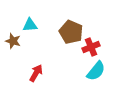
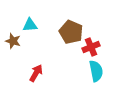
cyan semicircle: rotated 50 degrees counterclockwise
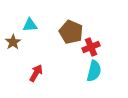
brown star: moved 1 px down; rotated 21 degrees clockwise
cyan semicircle: moved 2 px left; rotated 25 degrees clockwise
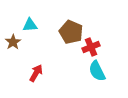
cyan semicircle: moved 3 px right; rotated 140 degrees clockwise
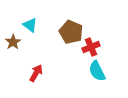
cyan triangle: rotated 42 degrees clockwise
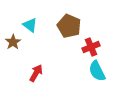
brown pentagon: moved 2 px left, 6 px up
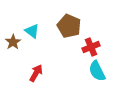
cyan triangle: moved 2 px right, 6 px down
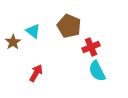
cyan triangle: moved 1 px right
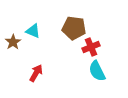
brown pentagon: moved 5 px right, 2 px down; rotated 15 degrees counterclockwise
cyan triangle: rotated 14 degrees counterclockwise
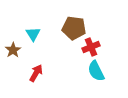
cyan triangle: moved 3 px down; rotated 35 degrees clockwise
brown star: moved 8 px down
cyan semicircle: moved 1 px left
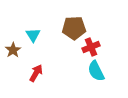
brown pentagon: rotated 10 degrees counterclockwise
cyan triangle: moved 1 px down
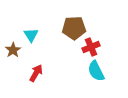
cyan triangle: moved 2 px left
